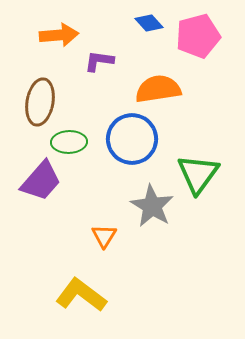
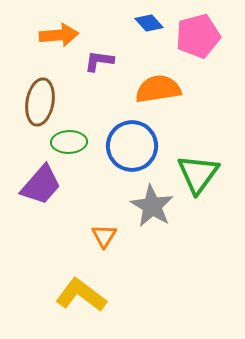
blue circle: moved 7 px down
purple trapezoid: moved 4 px down
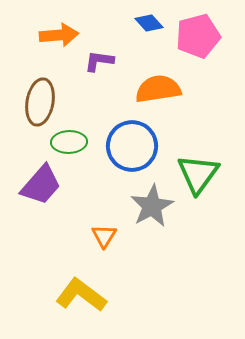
gray star: rotated 12 degrees clockwise
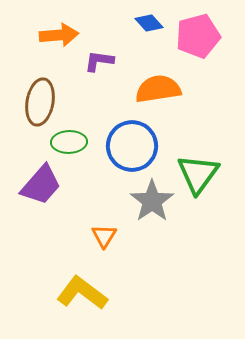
gray star: moved 5 px up; rotated 6 degrees counterclockwise
yellow L-shape: moved 1 px right, 2 px up
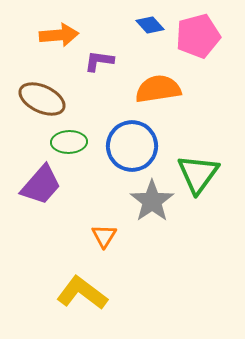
blue diamond: moved 1 px right, 2 px down
brown ellipse: moved 2 px right, 3 px up; rotated 75 degrees counterclockwise
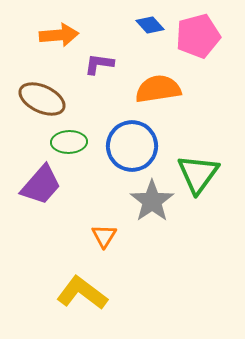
purple L-shape: moved 3 px down
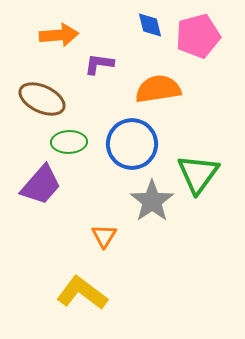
blue diamond: rotated 28 degrees clockwise
blue circle: moved 2 px up
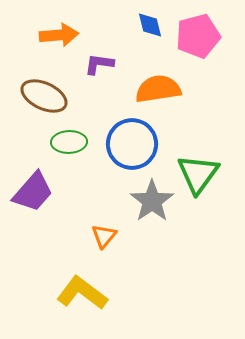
brown ellipse: moved 2 px right, 3 px up
purple trapezoid: moved 8 px left, 7 px down
orange triangle: rotated 8 degrees clockwise
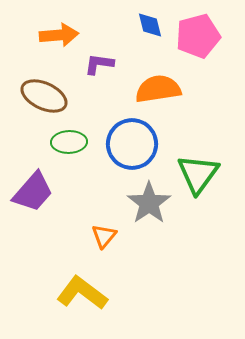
gray star: moved 3 px left, 2 px down
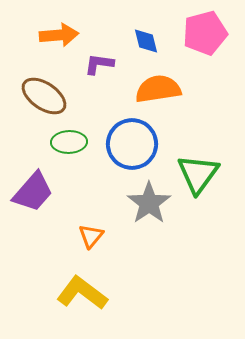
blue diamond: moved 4 px left, 16 px down
pink pentagon: moved 7 px right, 3 px up
brown ellipse: rotated 9 degrees clockwise
orange triangle: moved 13 px left
